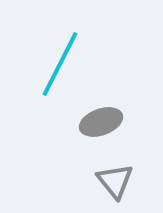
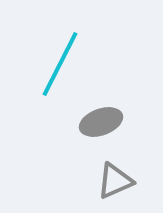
gray triangle: rotated 45 degrees clockwise
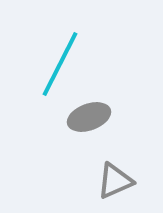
gray ellipse: moved 12 px left, 5 px up
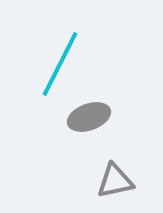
gray triangle: rotated 12 degrees clockwise
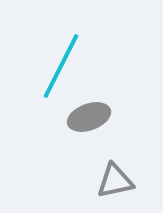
cyan line: moved 1 px right, 2 px down
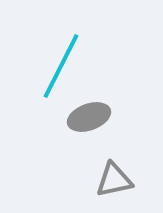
gray triangle: moved 1 px left, 1 px up
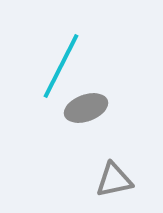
gray ellipse: moved 3 px left, 9 px up
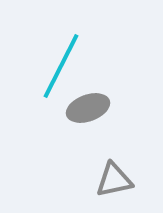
gray ellipse: moved 2 px right
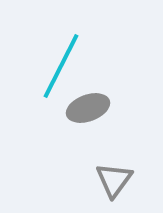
gray triangle: rotated 42 degrees counterclockwise
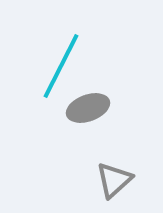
gray triangle: rotated 12 degrees clockwise
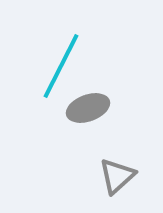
gray triangle: moved 3 px right, 4 px up
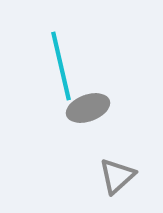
cyan line: rotated 40 degrees counterclockwise
